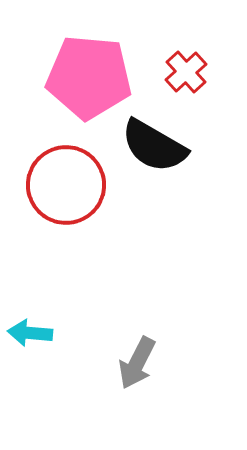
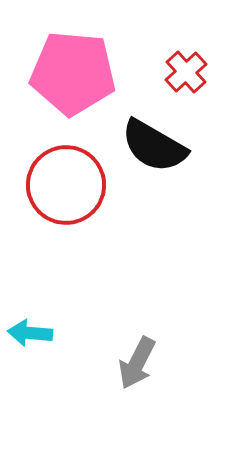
pink pentagon: moved 16 px left, 4 px up
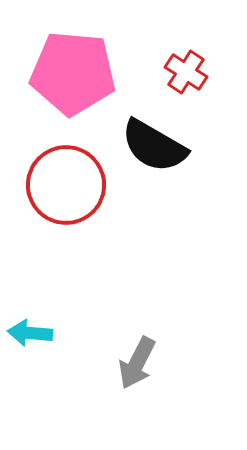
red cross: rotated 15 degrees counterclockwise
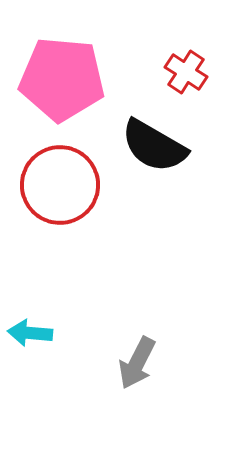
pink pentagon: moved 11 px left, 6 px down
red circle: moved 6 px left
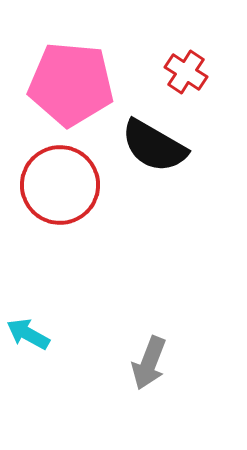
pink pentagon: moved 9 px right, 5 px down
cyan arrow: moved 2 px left, 1 px down; rotated 24 degrees clockwise
gray arrow: moved 12 px right; rotated 6 degrees counterclockwise
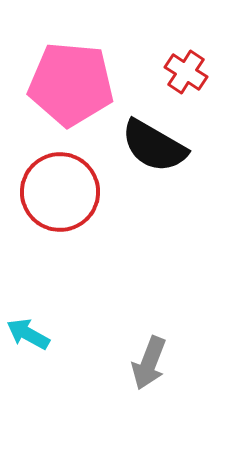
red circle: moved 7 px down
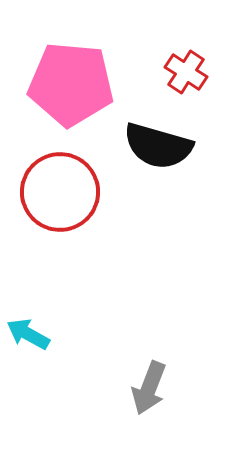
black semicircle: moved 4 px right; rotated 14 degrees counterclockwise
gray arrow: moved 25 px down
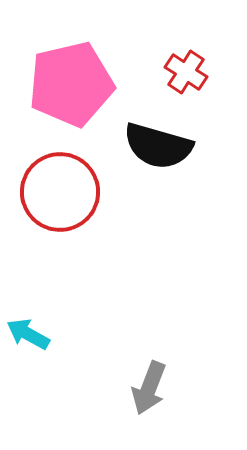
pink pentagon: rotated 18 degrees counterclockwise
